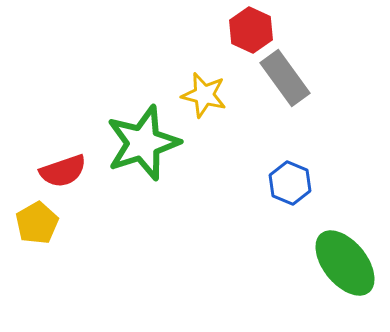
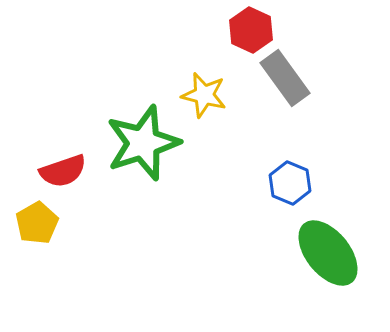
green ellipse: moved 17 px left, 10 px up
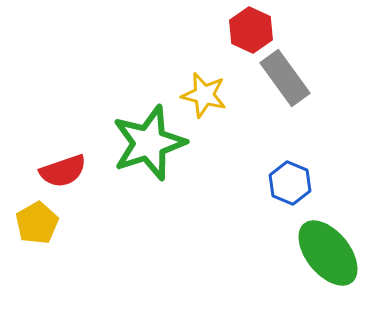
green star: moved 6 px right
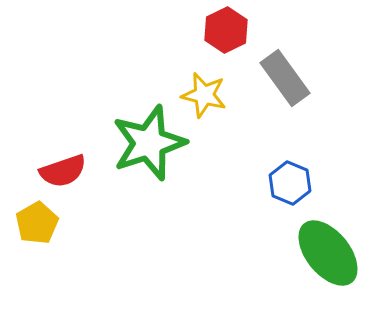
red hexagon: moved 25 px left; rotated 9 degrees clockwise
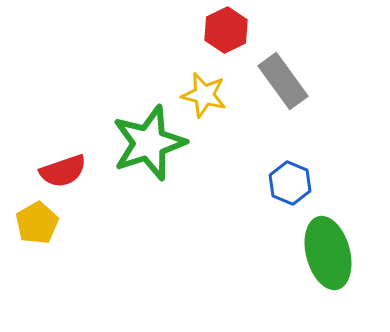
gray rectangle: moved 2 px left, 3 px down
green ellipse: rotated 24 degrees clockwise
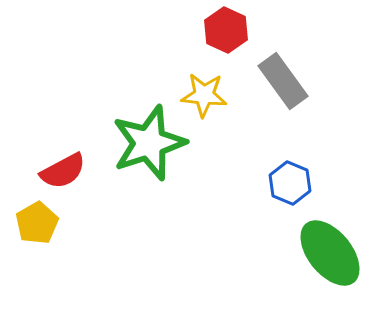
red hexagon: rotated 9 degrees counterclockwise
yellow star: rotated 9 degrees counterclockwise
red semicircle: rotated 9 degrees counterclockwise
green ellipse: moved 2 px right; rotated 24 degrees counterclockwise
